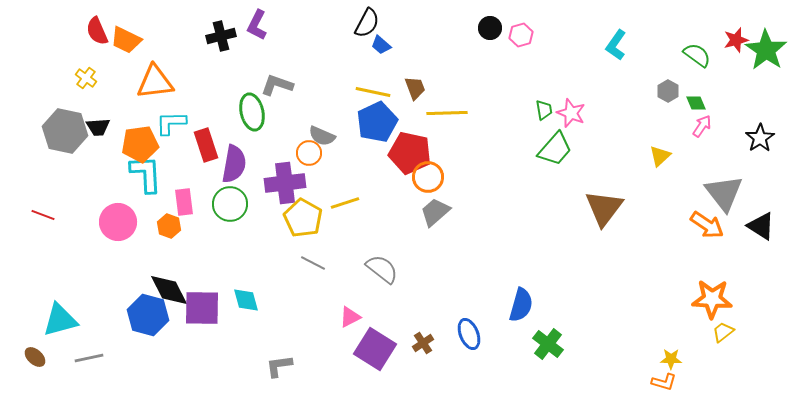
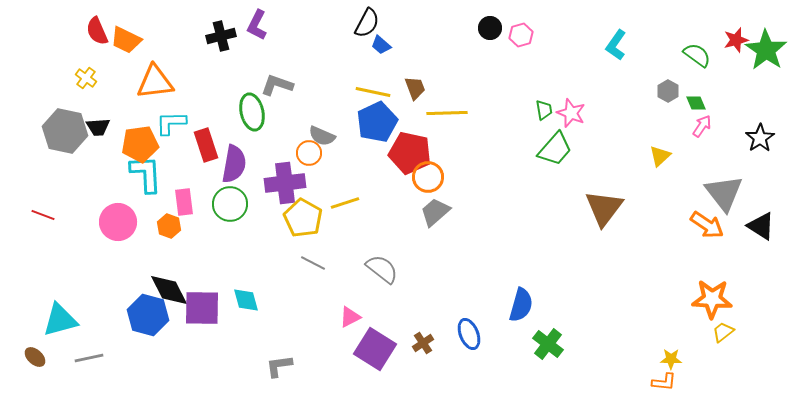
orange L-shape at (664, 382): rotated 10 degrees counterclockwise
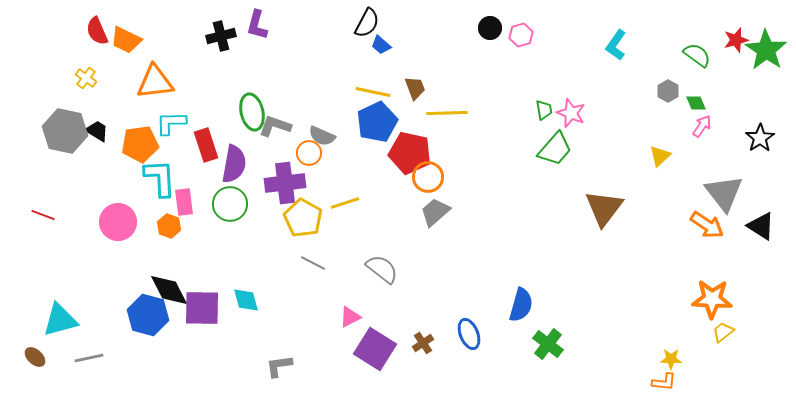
purple L-shape at (257, 25): rotated 12 degrees counterclockwise
gray L-shape at (277, 85): moved 2 px left, 41 px down
black trapezoid at (98, 127): moved 1 px left, 4 px down; rotated 145 degrees counterclockwise
cyan L-shape at (146, 174): moved 14 px right, 4 px down
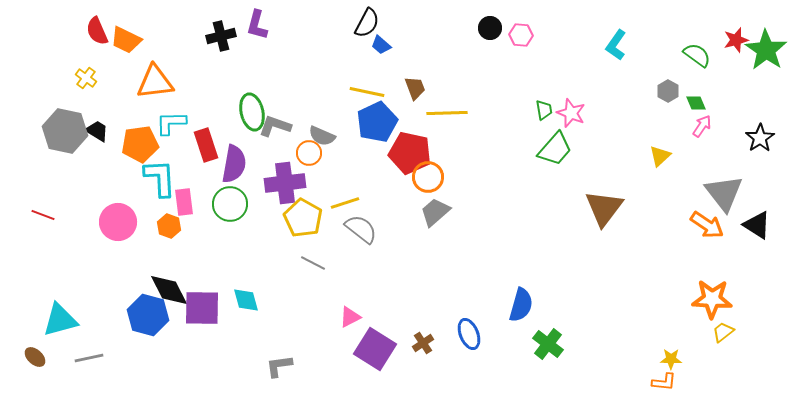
pink hexagon at (521, 35): rotated 20 degrees clockwise
yellow line at (373, 92): moved 6 px left
black triangle at (761, 226): moved 4 px left, 1 px up
gray semicircle at (382, 269): moved 21 px left, 40 px up
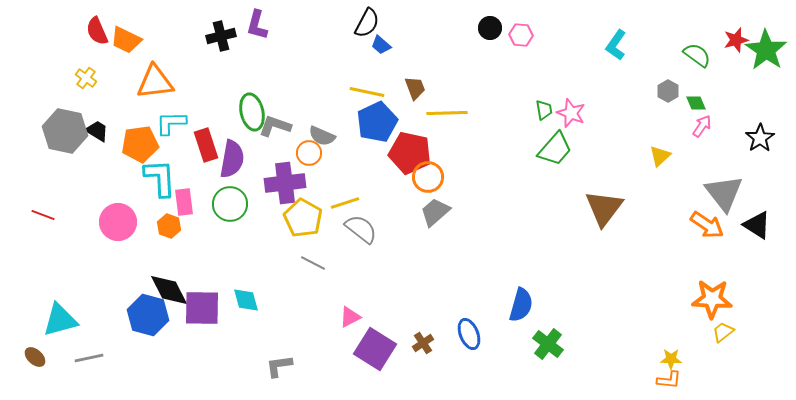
purple semicircle at (234, 164): moved 2 px left, 5 px up
orange L-shape at (664, 382): moved 5 px right, 2 px up
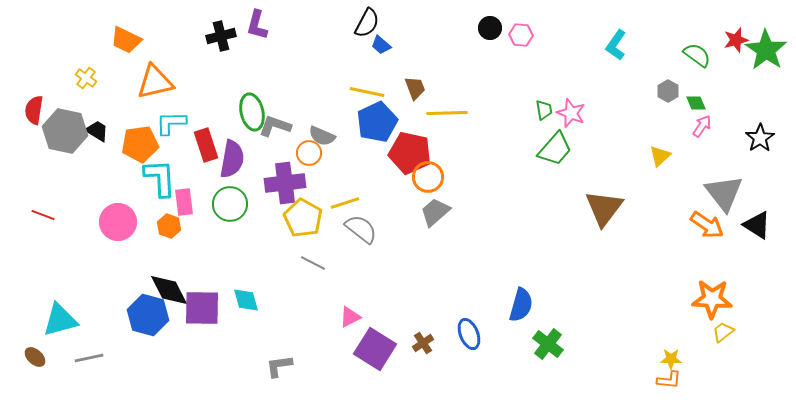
red semicircle at (97, 31): moved 63 px left, 79 px down; rotated 32 degrees clockwise
orange triangle at (155, 82): rotated 6 degrees counterclockwise
